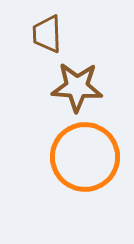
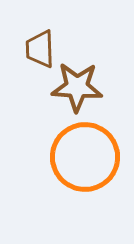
brown trapezoid: moved 7 px left, 15 px down
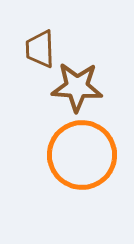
orange circle: moved 3 px left, 2 px up
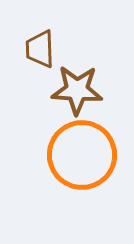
brown star: moved 3 px down
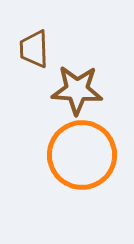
brown trapezoid: moved 6 px left
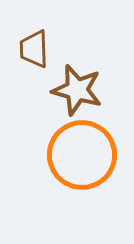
brown star: rotated 12 degrees clockwise
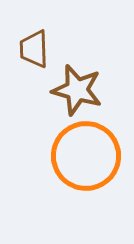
orange circle: moved 4 px right, 1 px down
